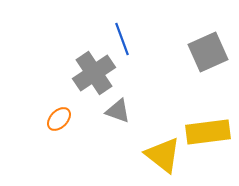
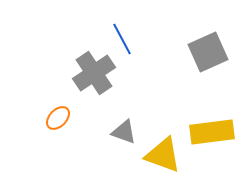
blue line: rotated 8 degrees counterclockwise
gray triangle: moved 6 px right, 21 px down
orange ellipse: moved 1 px left, 1 px up
yellow rectangle: moved 4 px right
yellow triangle: rotated 18 degrees counterclockwise
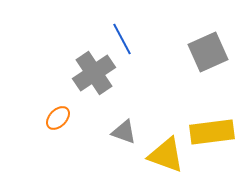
yellow triangle: moved 3 px right
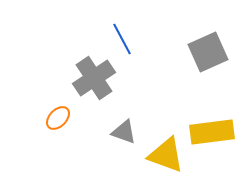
gray cross: moved 5 px down
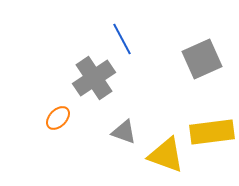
gray square: moved 6 px left, 7 px down
